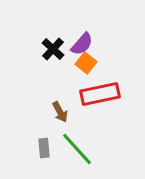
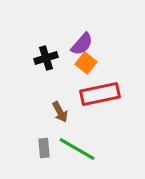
black cross: moved 7 px left, 9 px down; rotated 30 degrees clockwise
green line: rotated 18 degrees counterclockwise
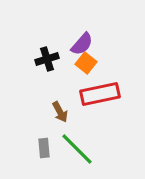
black cross: moved 1 px right, 1 px down
green line: rotated 15 degrees clockwise
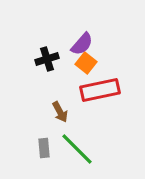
red rectangle: moved 4 px up
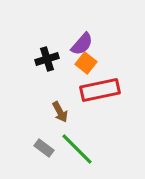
gray rectangle: rotated 48 degrees counterclockwise
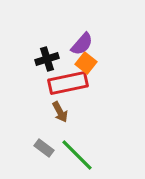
red rectangle: moved 32 px left, 7 px up
green line: moved 6 px down
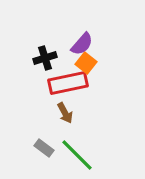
black cross: moved 2 px left, 1 px up
brown arrow: moved 5 px right, 1 px down
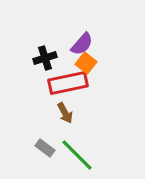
gray rectangle: moved 1 px right
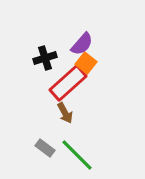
red rectangle: rotated 30 degrees counterclockwise
